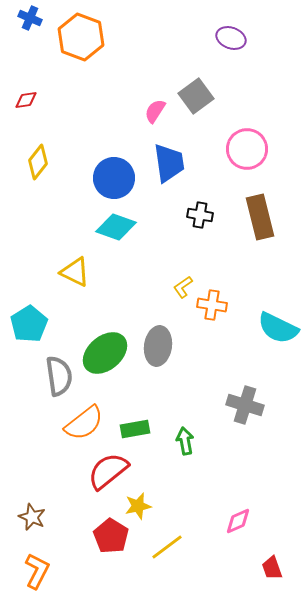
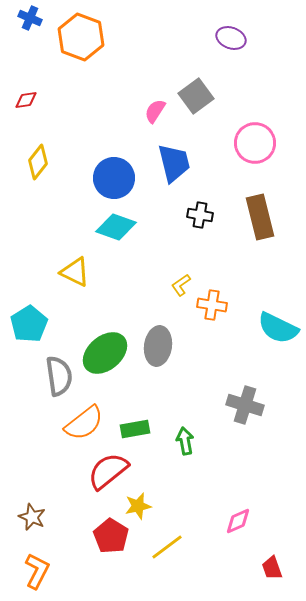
pink circle: moved 8 px right, 6 px up
blue trapezoid: moved 5 px right; rotated 6 degrees counterclockwise
yellow L-shape: moved 2 px left, 2 px up
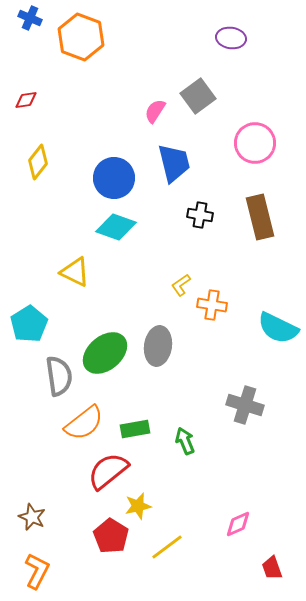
purple ellipse: rotated 12 degrees counterclockwise
gray square: moved 2 px right
green arrow: rotated 12 degrees counterclockwise
pink diamond: moved 3 px down
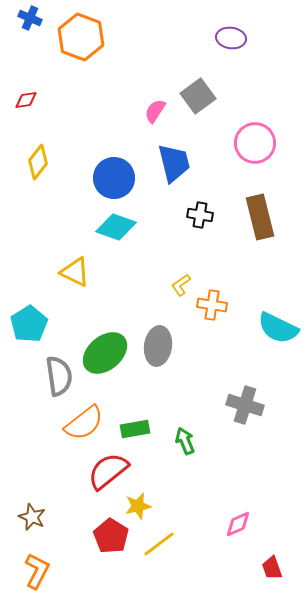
yellow line: moved 8 px left, 3 px up
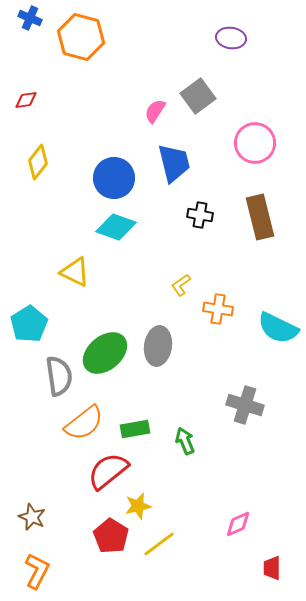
orange hexagon: rotated 6 degrees counterclockwise
orange cross: moved 6 px right, 4 px down
red trapezoid: rotated 20 degrees clockwise
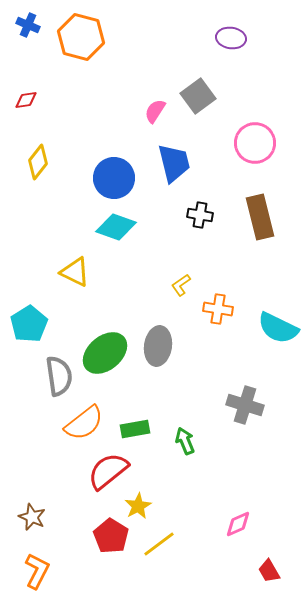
blue cross: moved 2 px left, 7 px down
yellow star: rotated 16 degrees counterclockwise
red trapezoid: moved 3 px left, 3 px down; rotated 30 degrees counterclockwise
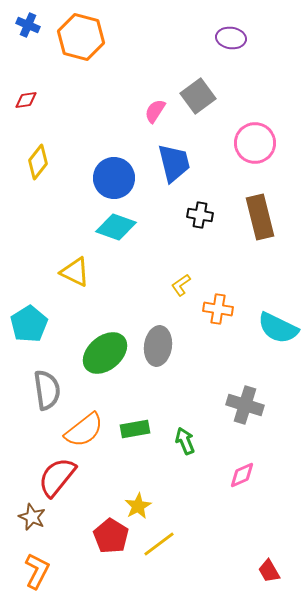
gray semicircle: moved 12 px left, 14 px down
orange semicircle: moved 7 px down
red semicircle: moved 51 px left, 6 px down; rotated 12 degrees counterclockwise
pink diamond: moved 4 px right, 49 px up
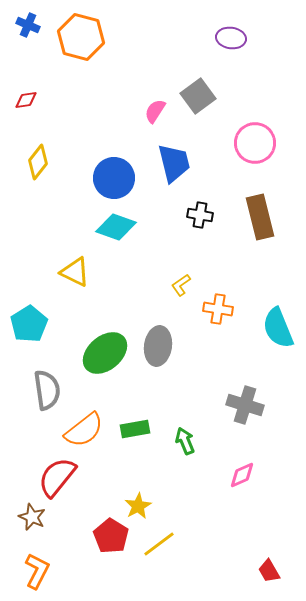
cyan semicircle: rotated 42 degrees clockwise
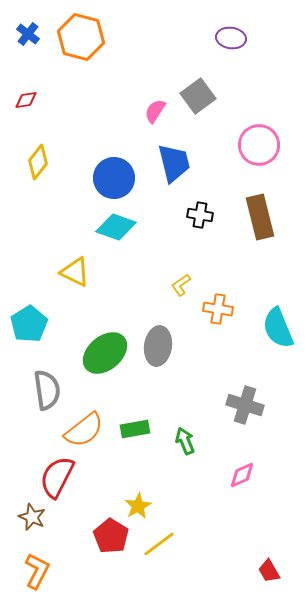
blue cross: moved 9 px down; rotated 15 degrees clockwise
pink circle: moved 4 px right, 2 px down
red semicircle: rotated 12 degrees counterclockwise
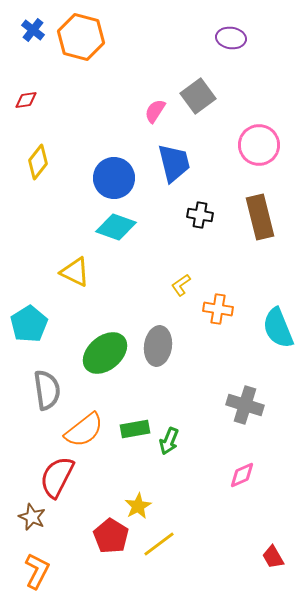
blue cross: moved 5 px right, 4 px up
green arrow: moved 16 px left; rotated 136 degrees counterclockwise
red trapezoid: moved 4 px right, 14 px up
